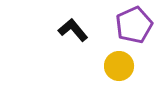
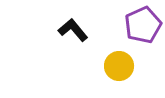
purple pentagon: moved 9 px right
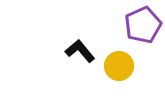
black L-shape: moved 7 px right, 21 px down
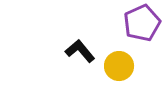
purple pentagon: moved 1 px left, 2 px up
